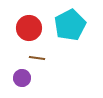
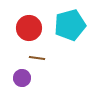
cyan pentagon: rotated 12 degrees clockwise
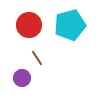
red circle: moved 3 px up
brown line: rotated 49 degrees clockwise
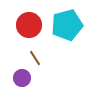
cyan pentagon: moved 3 px left
brown line: moved 2 px left
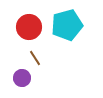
red circle: moved 2 px down
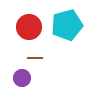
brown line: rotated 56 degrees counterclockwise
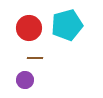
red circle: moved 1 px down
purple circle: moved 3 px right, 2 px down
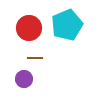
cyan pentagon: rotated 8 degrees counterclockwise
purple circle: moved 1 px left, 1 px up
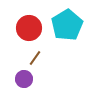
cyan pentagon: rotated 8 degrees counterclockwise
brown line: rotated 56 degrees counterclockwise
